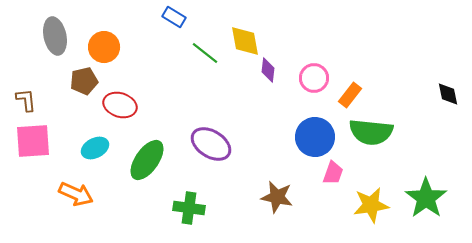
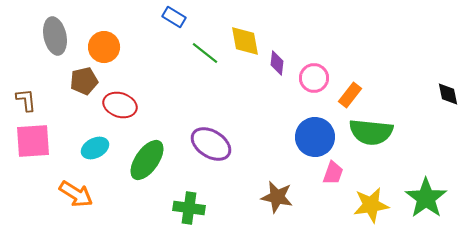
purple diamond: moved 9 px right, 7 px up
orange arrow: rotated 8 degrees clockwise
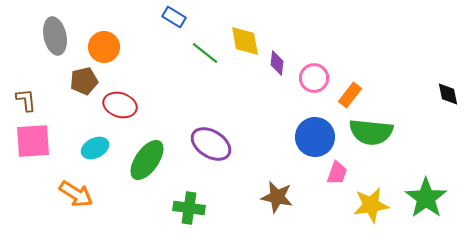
pink trapezoid: moved 4 px right
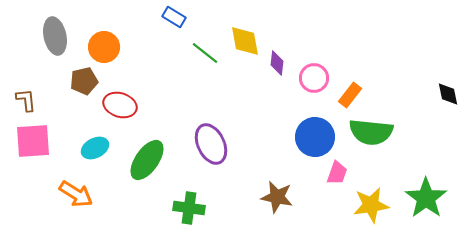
purple ellipse: rotated 33 degrees clockwise
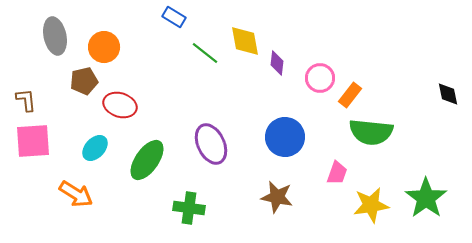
pink circle: moved 6 px right
blue circle: moved 30 px left
cyan ellipse: rotated 20 degrees counterclockwise
